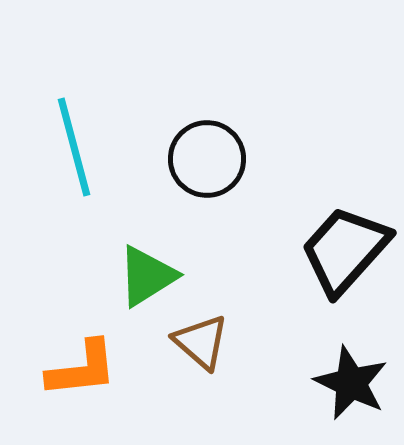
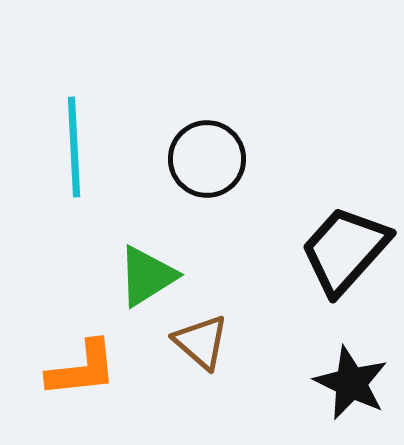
cyan line: rotated 12 degrees clockwise
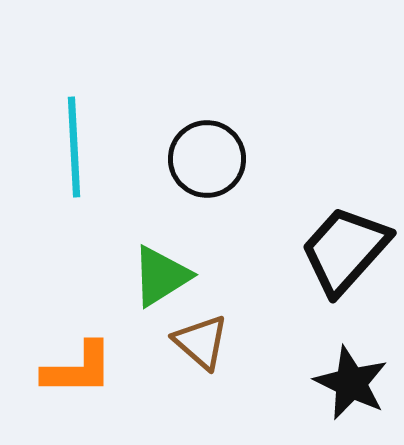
green triangle: moved 14 px right
orange L-shape: moved 4 px left; rotated 6 degrees clockwise
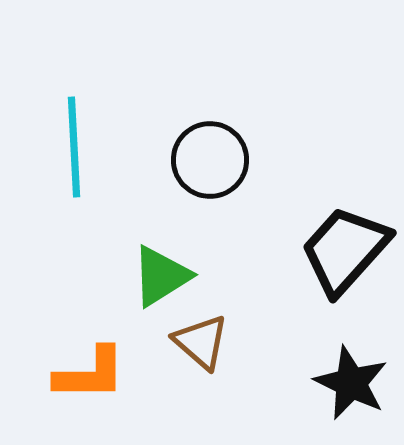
black circle: moved 3 px right, 1 px down
orange L-shape: moved 12 px right, 5 px down
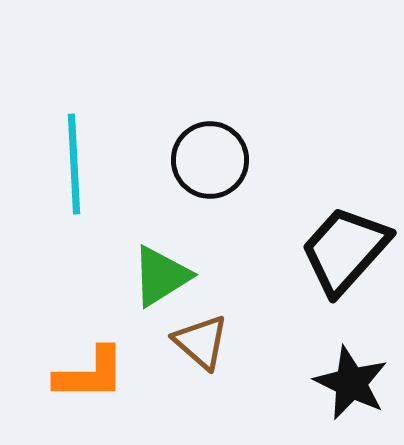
cyan line: moved 17 px down
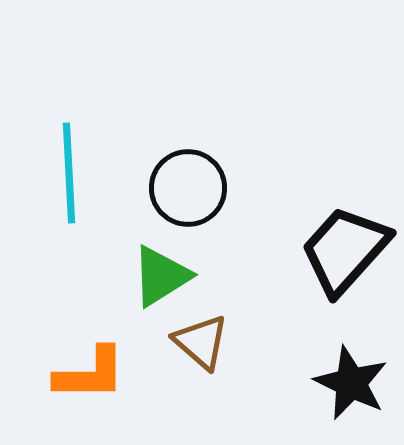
black circle: moved 22 px left, 28 px down
cyan line: moved 5 px left, 9 px down
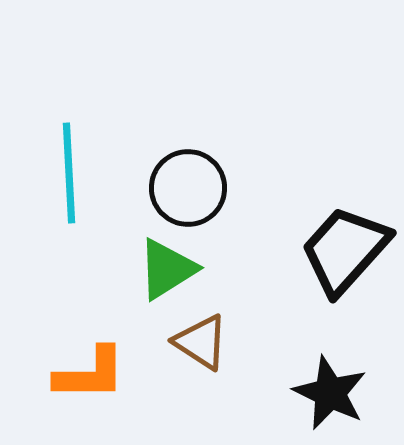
green triangle: moved 6 px right, 7 px up
brown triangle: rotated 8 degrees counterclockwise
black star: moved 21 px left, 10 px down
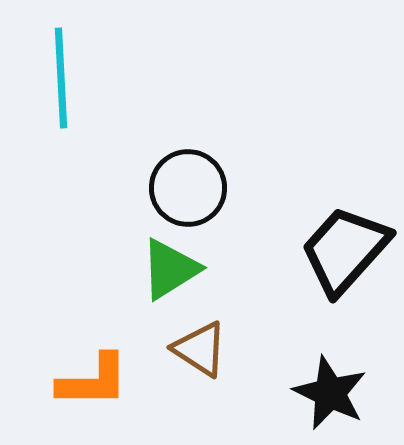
cyan line: moved 8 px left, 95 px up
green triangle: moved 3 px right
brown triangle: moved 1 px left, 7 px down
orange L-shape: moved 3 px right, 7 px down
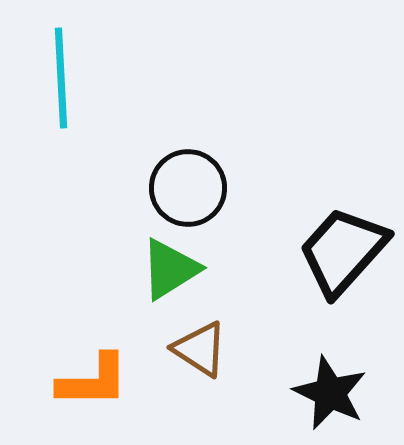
black trapezoid: moved 2 px left, 1 px down
